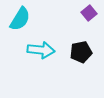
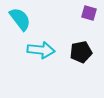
purple square: rotated 35 degrees counterclockwise
cyan semicircle: rotated 70 degrees counterclockwise
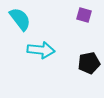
purple square: moved 5 px left, 2 px down
black pentagon: moved 8 px right, 11 px down
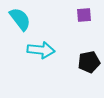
purple square: rotated 21 degrees counterclockwise
black pentagon: moved 1 px up
